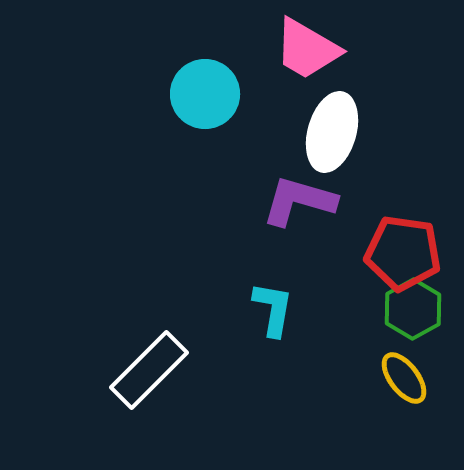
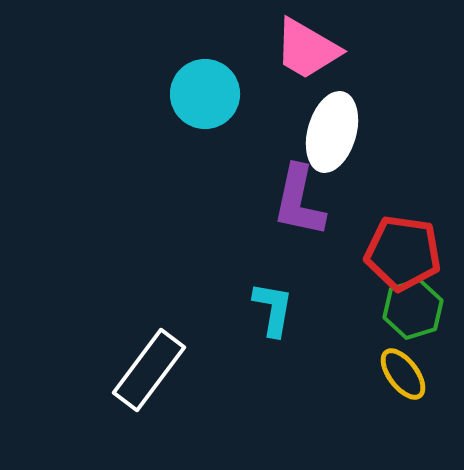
purple L-shape: rotated 94 degrees counterclockwise
green hexagon: rotated 12 degrees clockwise
white rectangle: rotated 8 degrees counterclockwise
yellow ellipse: moved 1 px left, 4 px up
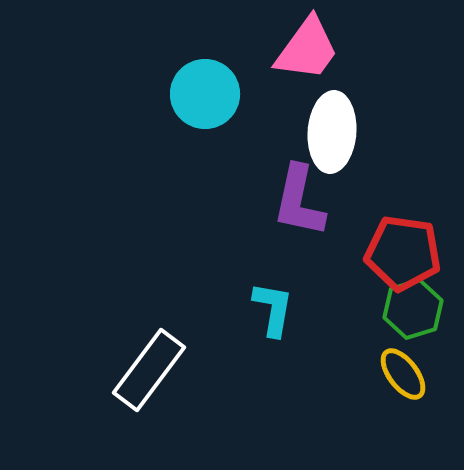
pink trapezoid: rotated 84 degrees counterclockwise
white ellipse: rotated 12 degrees counterclockwise
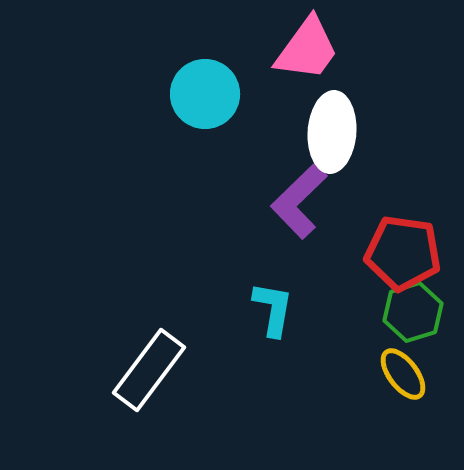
purple L-shape: rotated 34 degrees clockwise
green hexagon: moved 3 px down
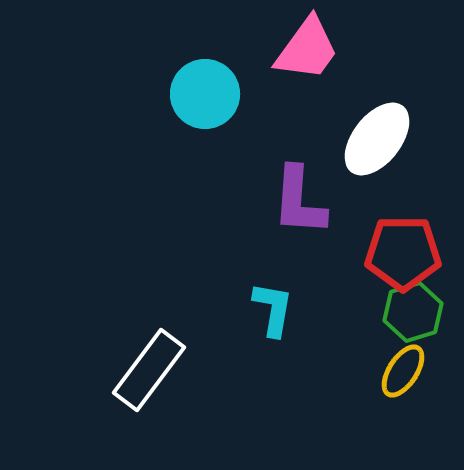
white ellipse: moved 45 px right, 7 px down; rotated 34 degrees clockwise
purple L-shape: rotated 42 degrees counterclockwise
red pentagon: rotated 8 degrees counterclockwise
yellow ellipse: moved 3 px up; rotated 70 degrees clockwise
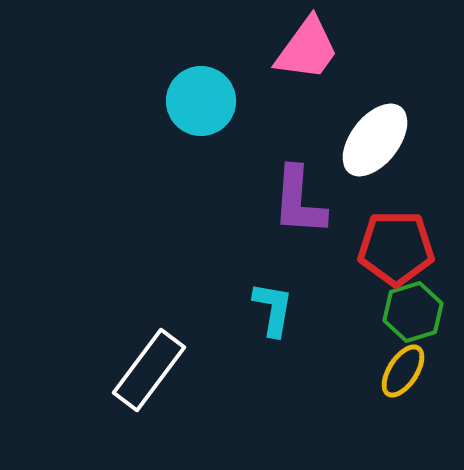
cyan circle: moved 4 px left, 7 px down
white ellipse: moved 2 px left, 1 px down
red pentagon: moved 7 px left, 5 px up
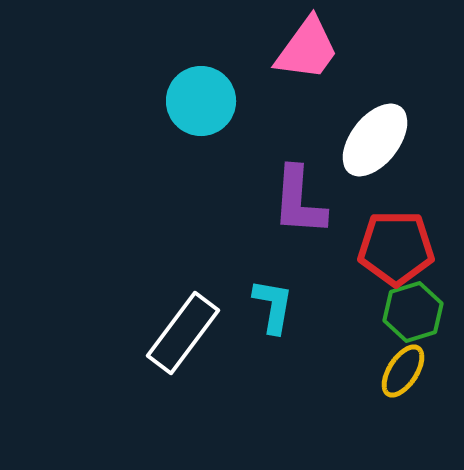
cyan L-shape: moved 3 px up
white rectangle: moved 34 px right, 37 px up
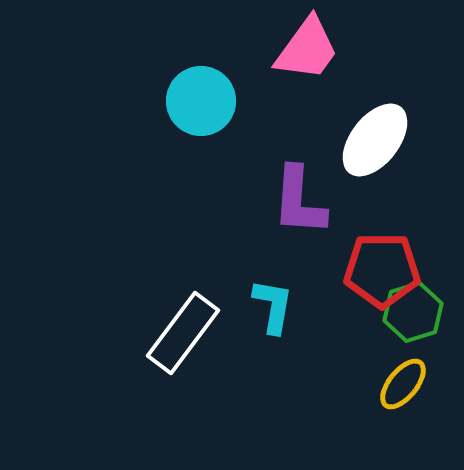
red pentagon: moved 14 px left, 22 px down
yellow ellipse: moved 13 px down; rotated 6 degrees clockwise
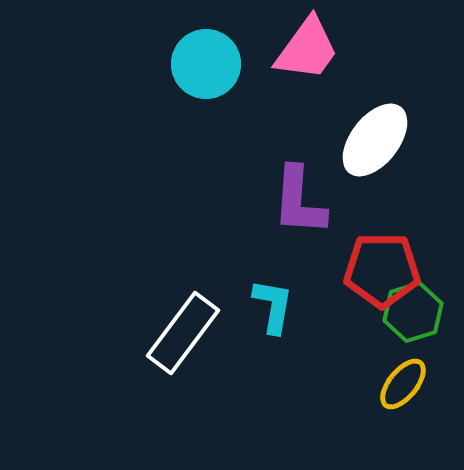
cyan circle: moved 5 px right, 37 px up
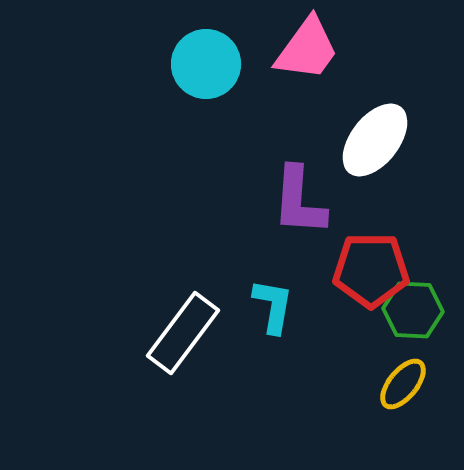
red pentagon: moved 11 px left
green hexagon: moved 2 px up; rotated 20 degrees clockwise
